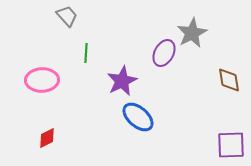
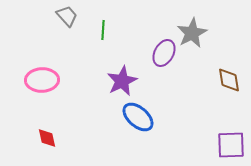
green line: moved 17 px right, 23 px up
red diamond: rotated 75 degrees counterclockwise
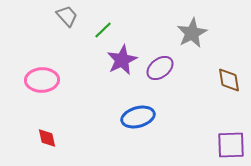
green line: rotated 42 degrees clockwise
purple ellipse: moved 4 px left, 15 px down; rotated 24 degrees clockwise
purple star: moved 21 px up
blue ellipse: rotated 56 degrees counterclockwise
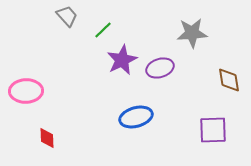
gray star: rotated 24 degrees clockwise
purple ellipse: rotated 20 degrees clockwise
pink ellipse: moved 16 px left, 11 px down
blue ellipse: moved 2 px left
red diamond: rotated 10 degrees clockwise
purple square: moved 18 px left, 15 px up
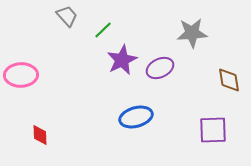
purple ellipse: rotated 8 degrees counterclockwise
pink ellipse: moved 5 px left, 16 px up
red diamond: moved 7 px left, 3 px up
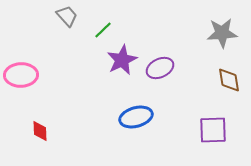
gray star: moved 30 px right
red diamond: moved 4 px up
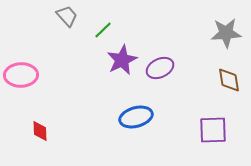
gray star: moved 4 px right
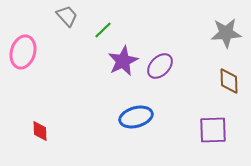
purple star: moved 1 px right, 1 px down
purple ellipse: moved 2 px up; rotated 20 degrees counterclockwise
pink ellipse: moved 2 px right, 23 px up; rotated 72 degrees counterclockwise
brown diamond: moved 1 px down; rotated 8 degrees clockwise
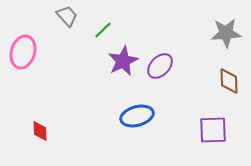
blue ellipse: moved 1 px right, 1 px up
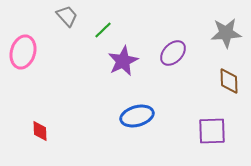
purple ellipse: moved 13 px right, 13 px up
purple square: moved 1 px left, 1 px down
